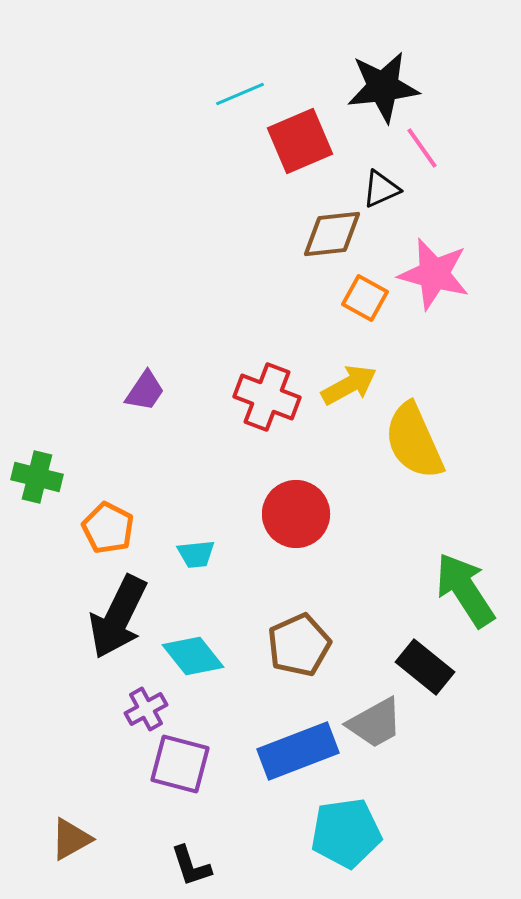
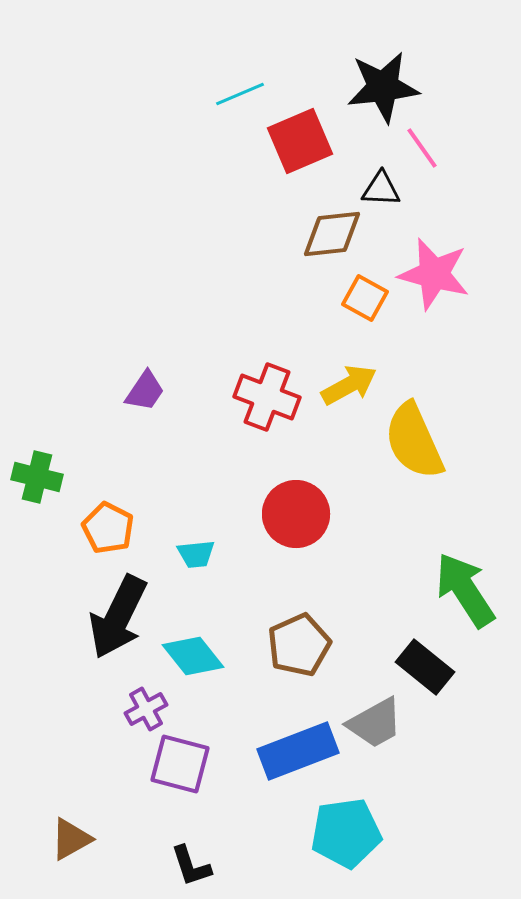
black triangle: rotated 27 degrees clockwise
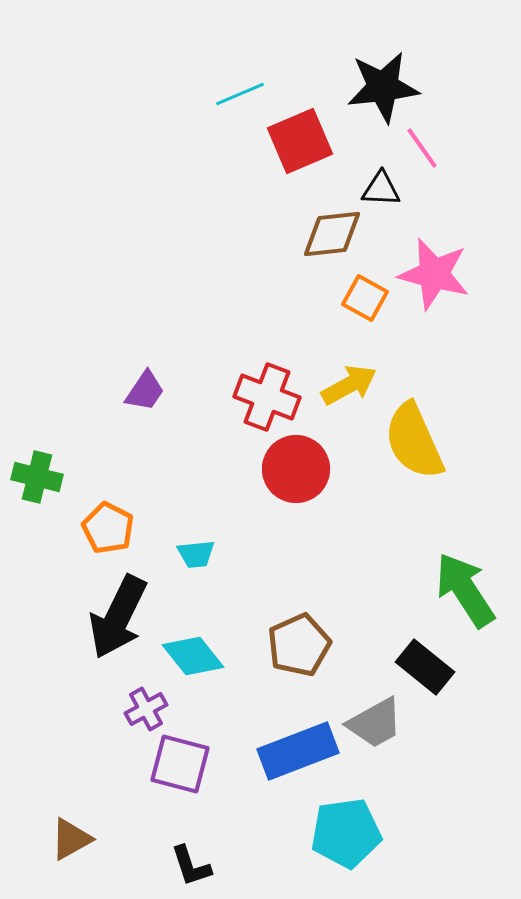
red circle: moved 45 px up
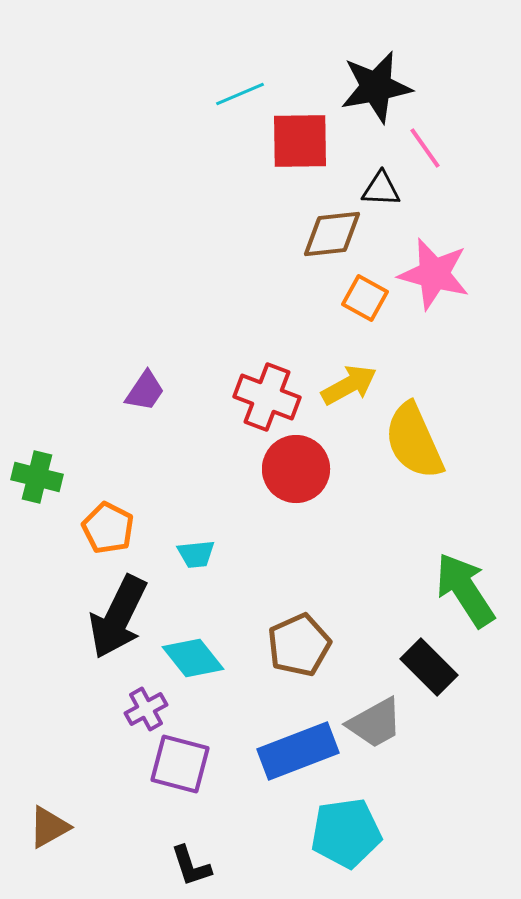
black star: moved 7 px left; rotated 4 degrees counterclockwise
red square: rotated 22 degrees clockwise
pink line: moved 3 px right
cyan diamond: moved 2 px down
black rectangle: moved 4 px right; rotated 6 degrees clockwise
brown triangle: moved 22 px left, 12 px up
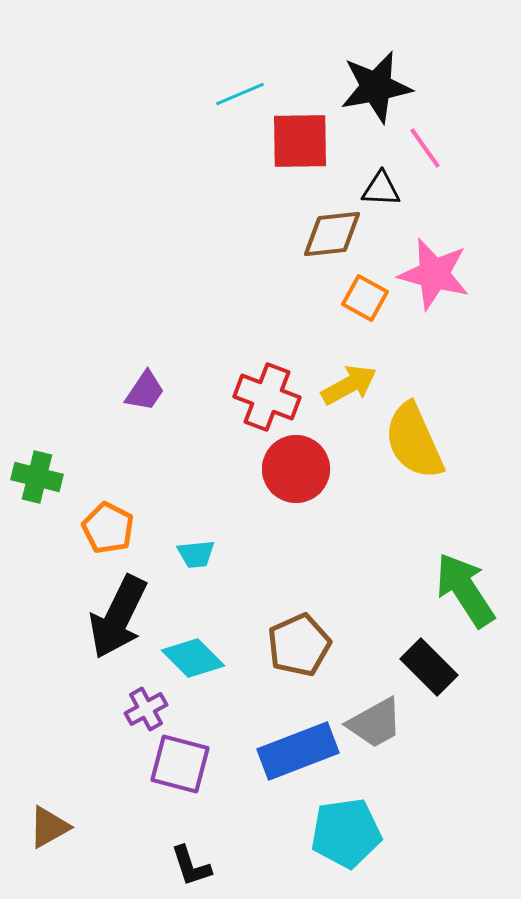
cyan diamond: rotated 6 degrees counterclockwise
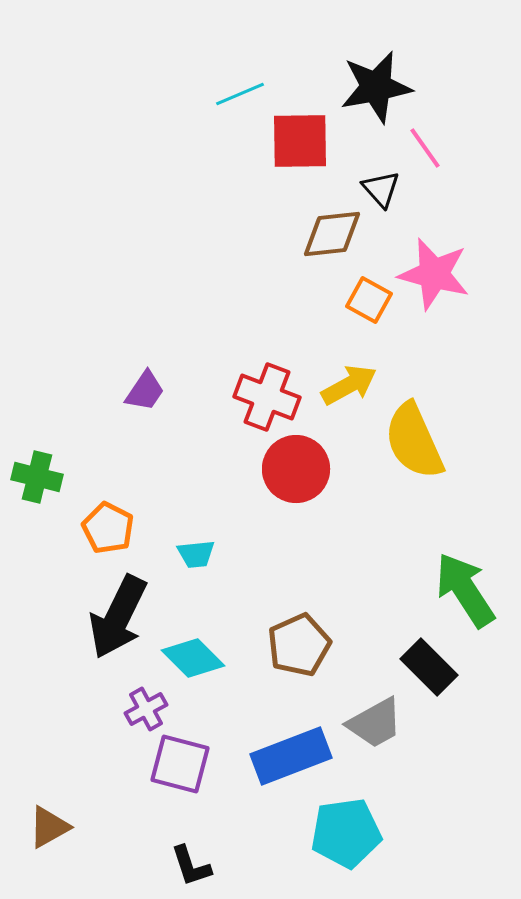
black triangle: rotated 45 degrees clockwise
orange square: moved 4 px right, 2 px down
blue rectangle: moved 7 px left, 5 px down
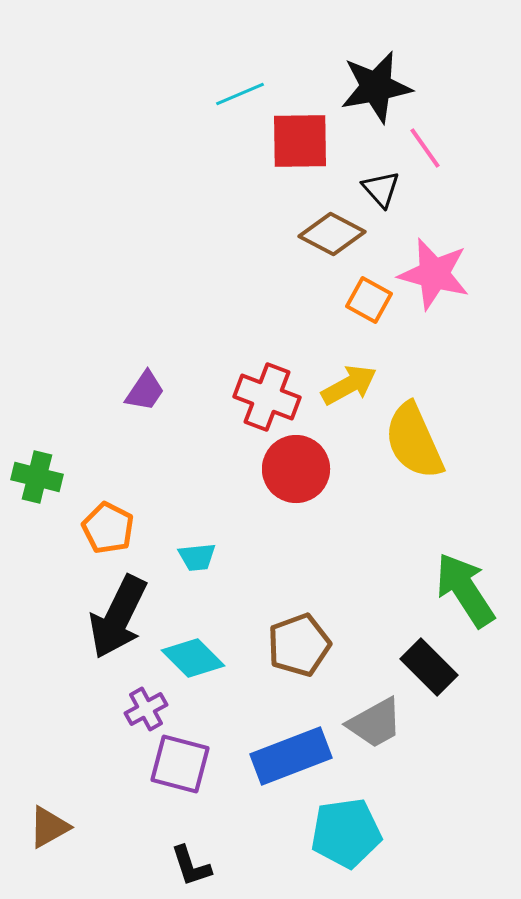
brown diamond: rotated 34 degrees clockwise
cyan trapezoid: moved 1 px right, 3 px down
brown pentagon: rotated 4 degrees clockwise
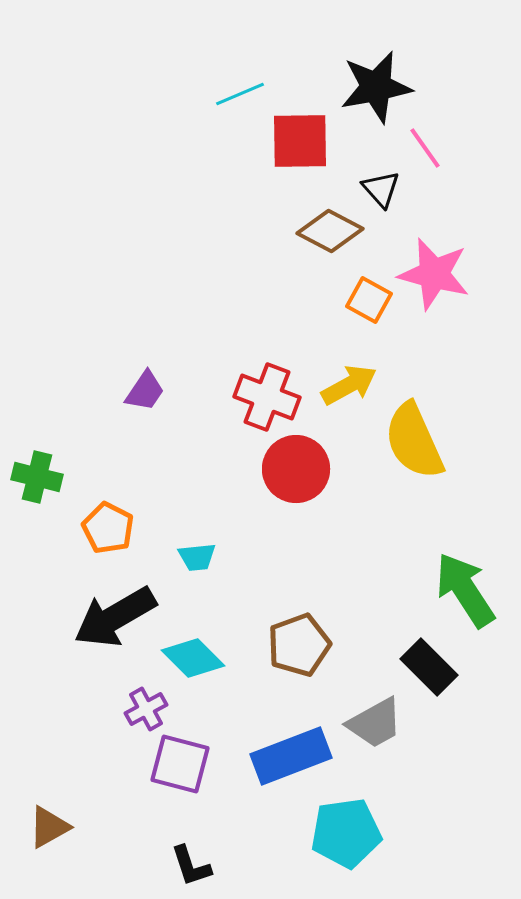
brown diamond: moved 2 px left, 3 px up
black arrow: moved 3 px left; rotated 34 degrees clockwise
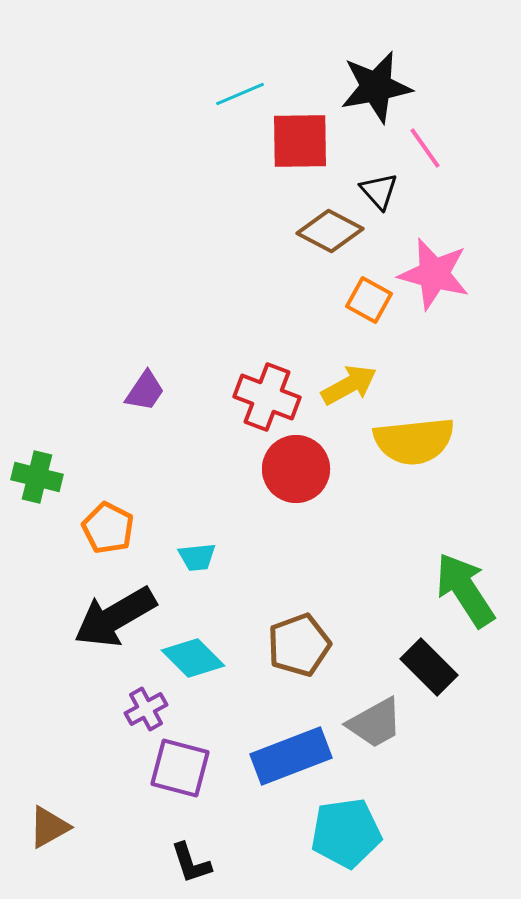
black triangle: moved 2 px left, 2 px down
yellow semicircle: rotated 72 degrees counterclockwise
purple square: moved 4 px down
black L-shape: moved 3 px up
